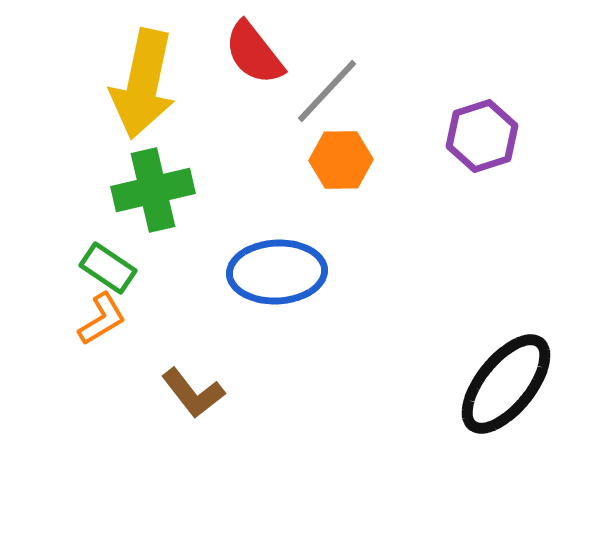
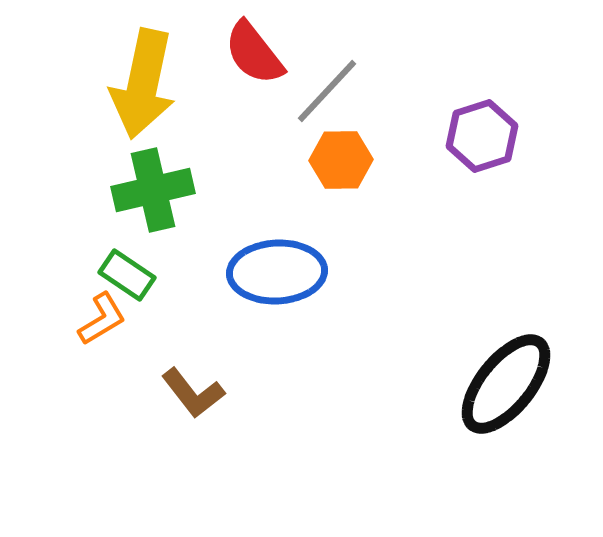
green rectangle: moved 19 px right, 7 px down
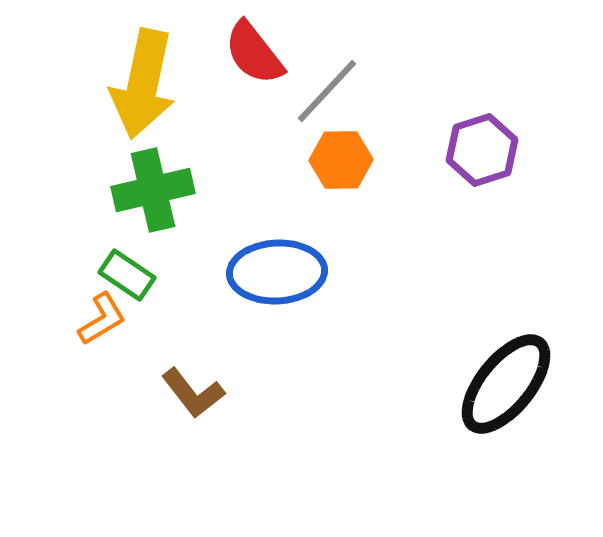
purple hexagon: moved 14 px down
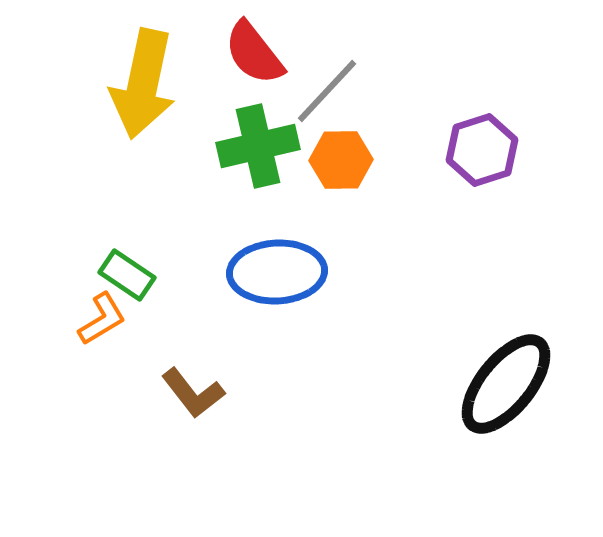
green cross: moved 105 px right, 44 px up
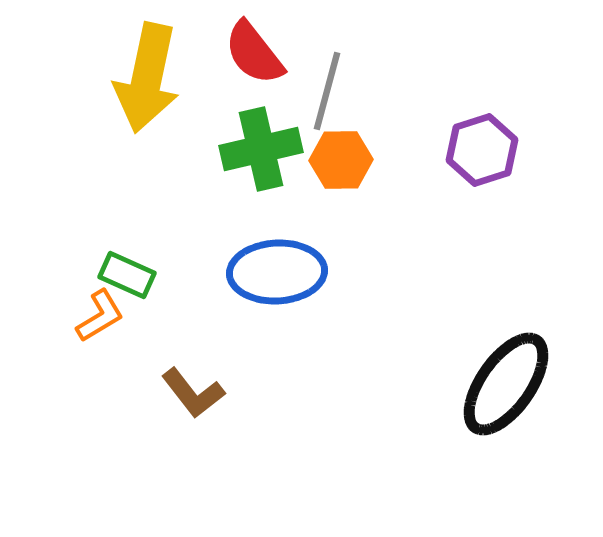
yellow arrow: moved 4 px right, 6 px up
gray line: rotated 28 degrees counterclockwise
green cross: moved 3 px right, 3 px down
green rectangle: rotated 10 degrees counterclockwise
orange L-shape: moved 2 px left, 3 px up
black ellipse: rotated 4 degrees counterclockwise
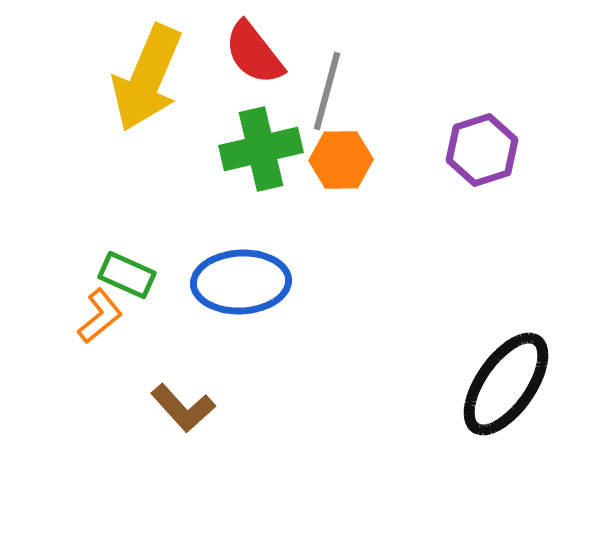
yellow arrow: rotated 11 degrees clockwise
blue ellipse: moved 36 px left, 10 px down
orange L-shape: rotated 8 degrees counterclockwise
brown L-shape: moved 10 px left, 15 px down; rotated 4 degrees counterclockwise
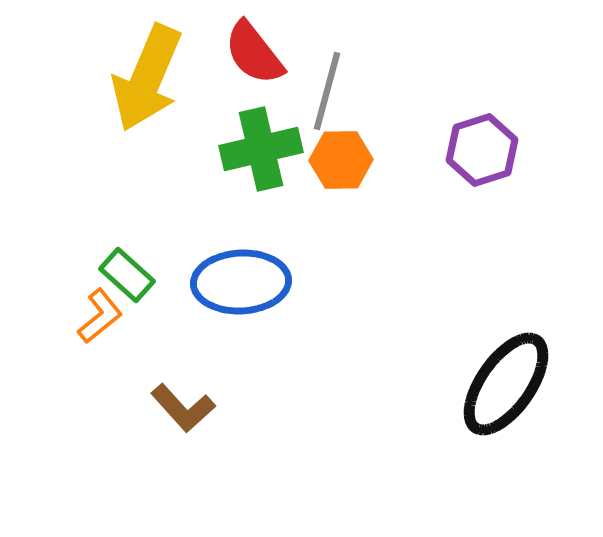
green rectangle: rotated 18 degrees clockwise
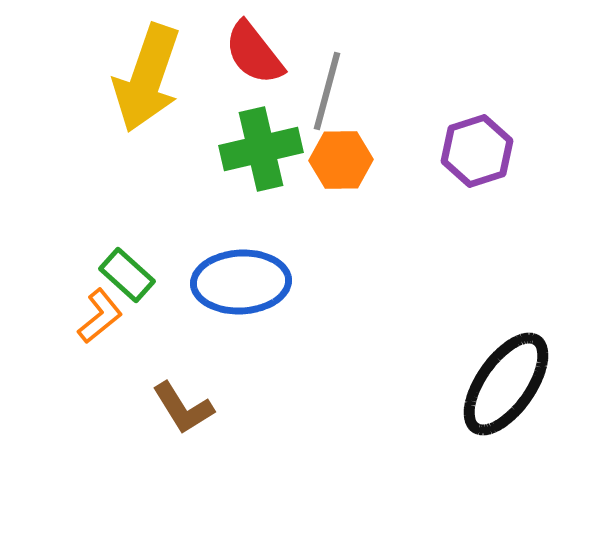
yellow arrow: rotated 4 degrees counterclockwise
purple hexagon: moved 5 px left, 1 px down
brown L-shape: rotated 10 degrees clockwise
